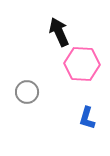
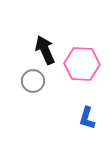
black arrow: moved 14 px left, 18 px down
gray circle: moved 6 px right, 11 px up
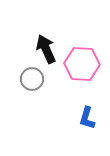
black arrow: moved 1 px right, 1 px up
gray circle: moved 1 px left, 2 px up
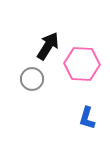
black arrow: moved 2 px right, 3 px up; rotated 56 degrees clockwise
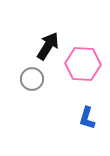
pink hexagon: moved 1 px right
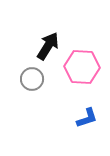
pink hexagon: moved 1 px left, 3 px down
blue L-shape: rotated 125 degrees counterclockwise
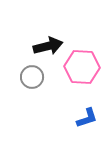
black arrow: rotated 44 degrees clockwise
gray circle: moved 2 px up
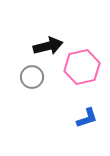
pink hexagon: rotated 16 degrees counterclockwise
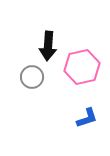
black arrow: rotated 108 degrees clockwise
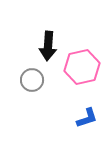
gray circle: moved 3 px down
